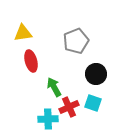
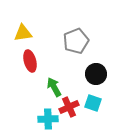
red ellipse: moved 1 px left
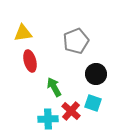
red cross: moved 2 px right, 4 px down; rotated 24 degrees counterclockwise
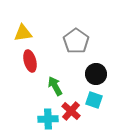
gray pentagon: rotated 15 degrees counterclockwise
green arrow: moved 1 px right, 1 px up
cyan square: moved 1 px right, 3 px up
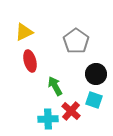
yellow triangle: moved 1 px right, 1 px up; rotated 18 degrees counterclockwise
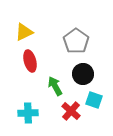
black circle: moved 13 px left
cyan cross: moved 20 px left, 6 px up
